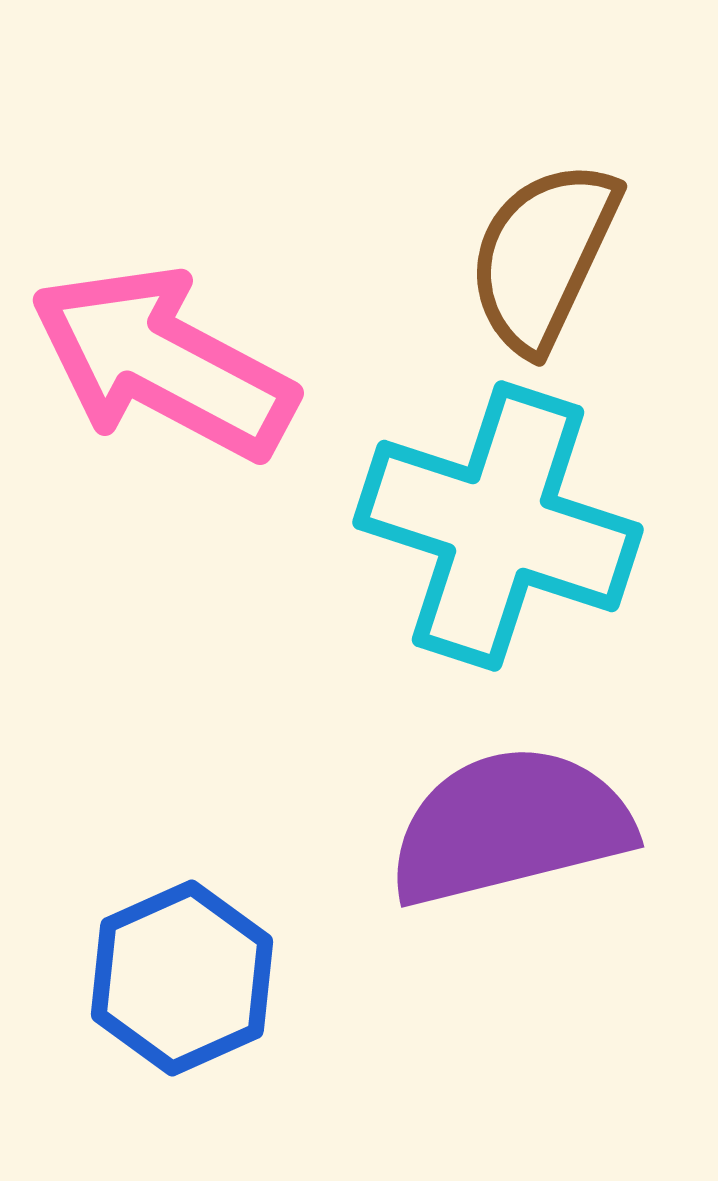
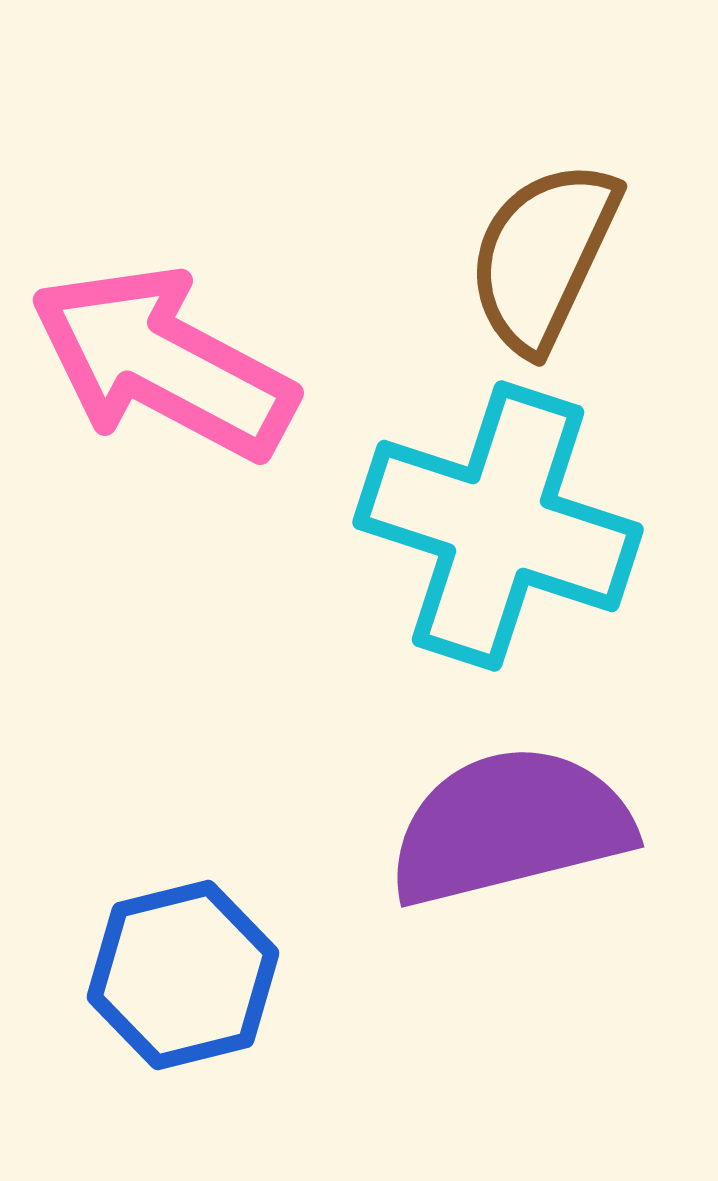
blue hexagon: moved 1 px right, 3 px up; rotated 10 degrees clockwise
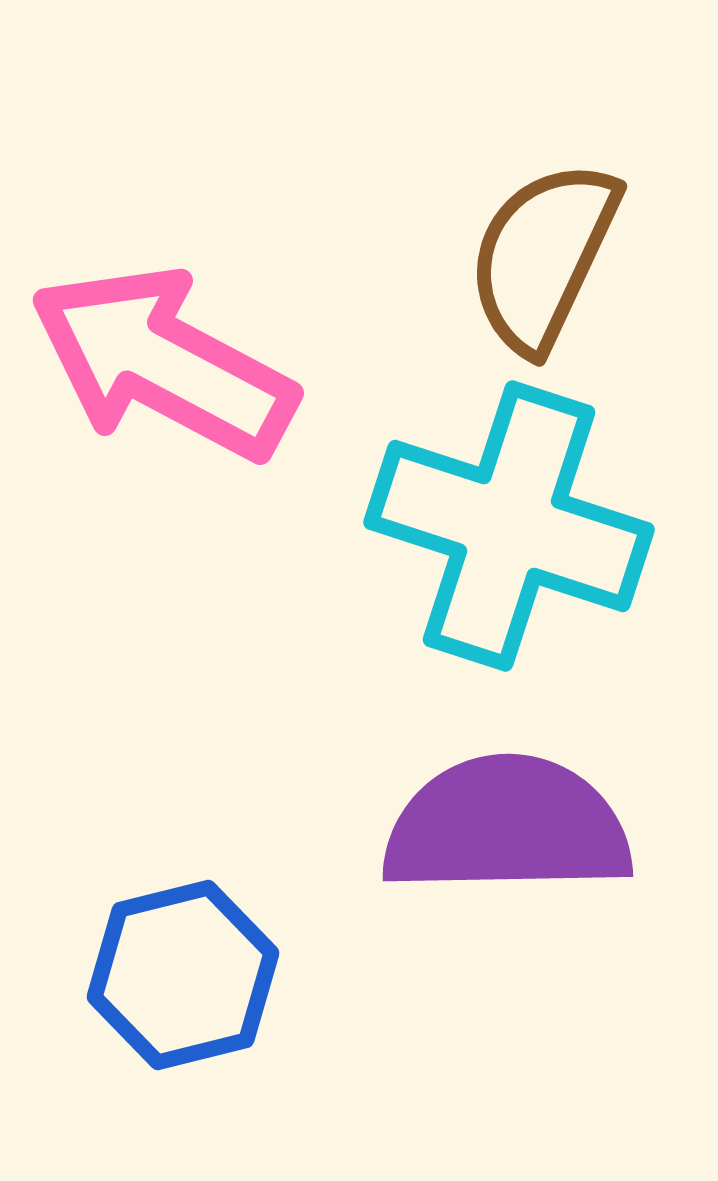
cyan cross: moved 11 px right
purple semicircle: moved 3 px left; rotated 13 degrees clockwise
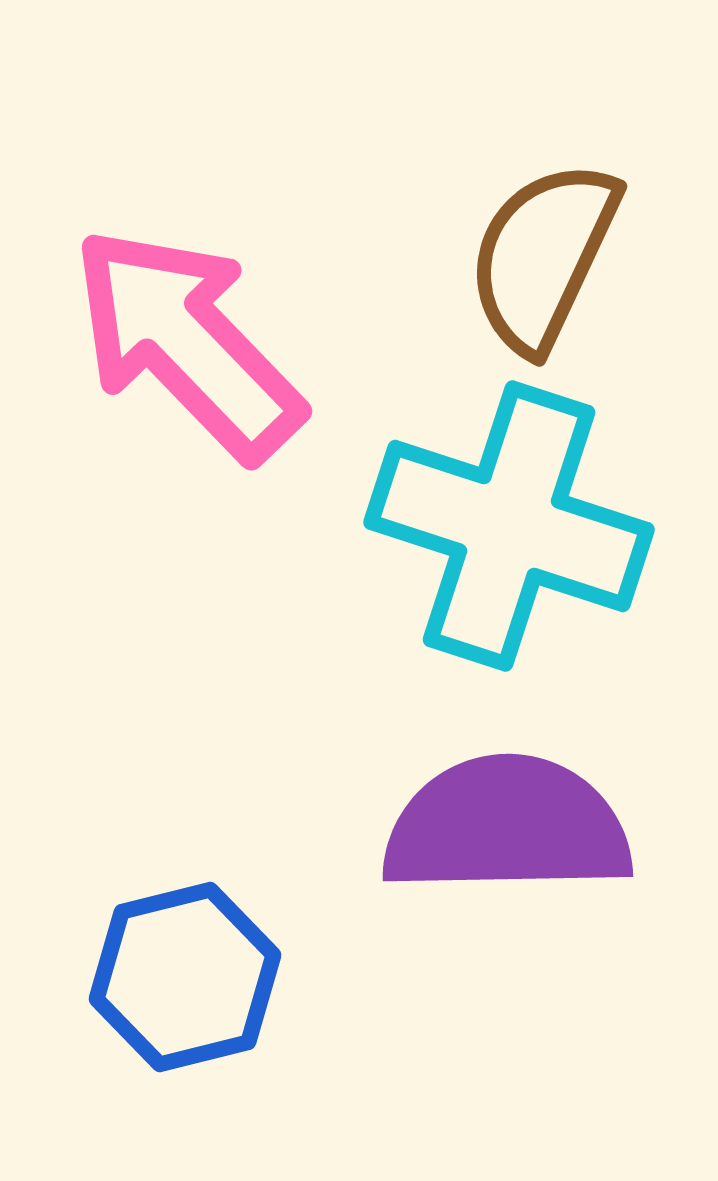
pink arrow: moved 24 px right, 20 px up; rotated 18 degrees clockwise
blue hexagon: moved 2 px right, 2 px down
